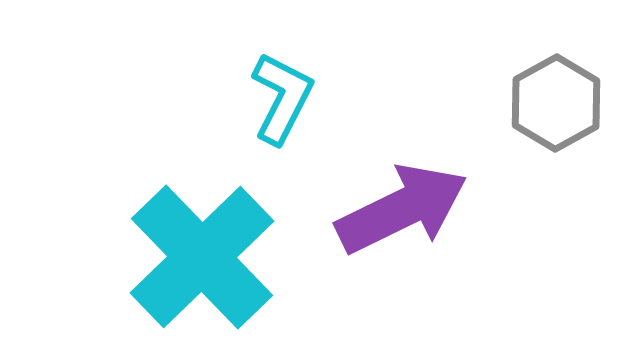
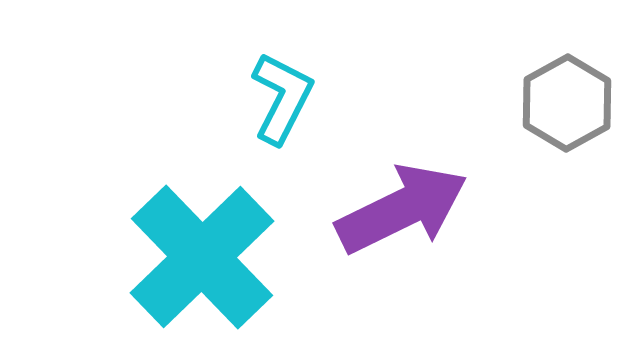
gray hexagon: moved 11 px right
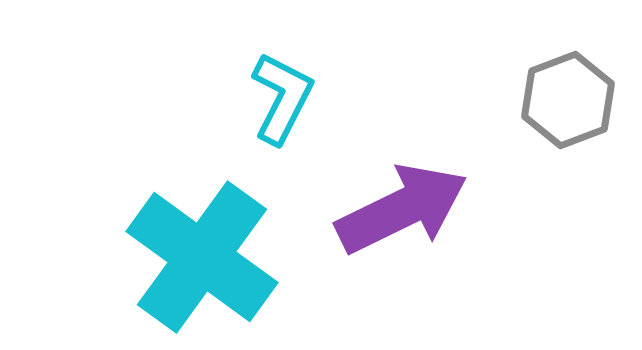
gray hexagon: moved 1 px right, 3 px up; rotated 8 degrees clockwise
cyan cross: rotated 10 degrees counterclockwise
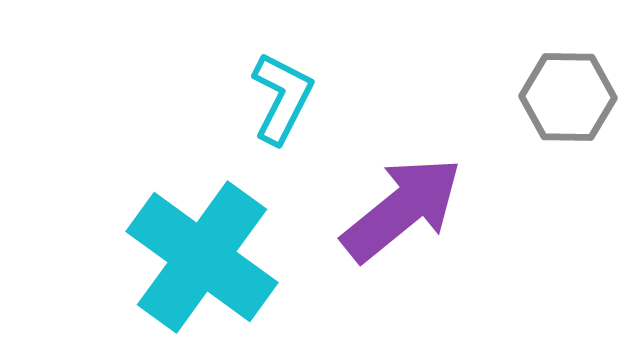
gray hexagon: moved 3 px up; rotated 22 degrees clockwise
purple arrow: rotated 13 degrees counterclockwise
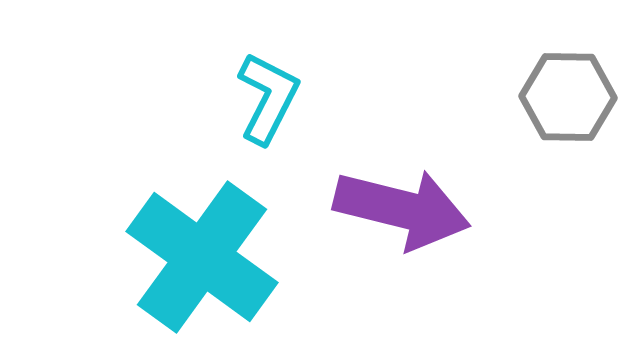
cyan L-shape: moved 14 px left
purple arrow: rotated 53 degrees clockwise
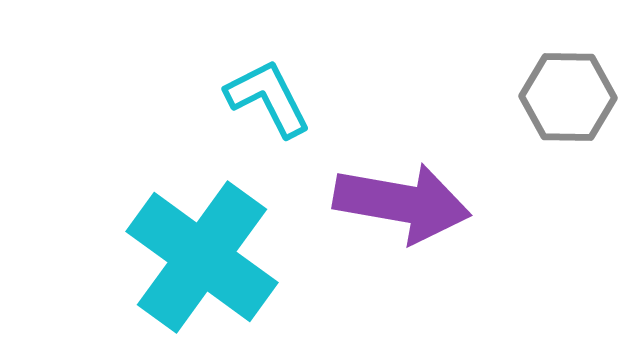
cyan L-shape: rotated 54 degrees counterclockwise
purple arrow: moved 6 px up; rotated 4 degrees counterclockwise
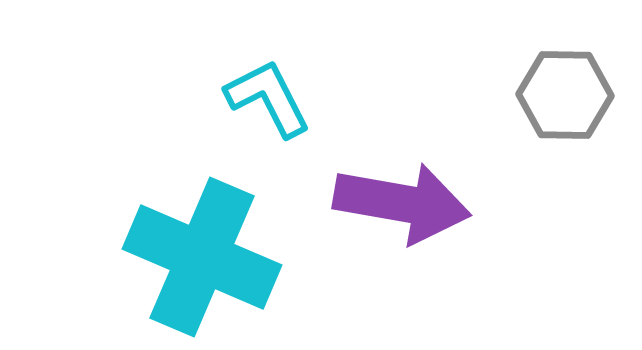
gray hexagon: moved 3 px left, 2 px up
cyan cross: rotated 13 degrees counterclockwise
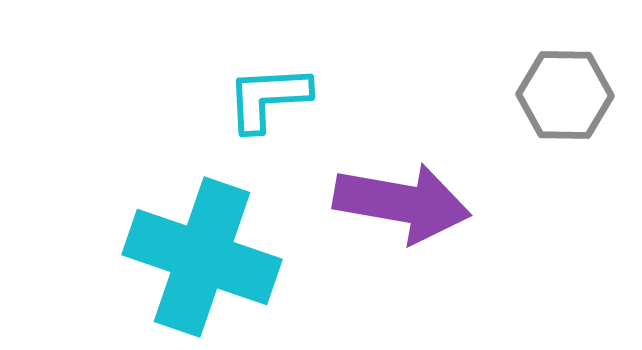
cyan L-shape: rotated 66 degrees counterclockwise
cyan cross: rotated 4 degrees counterclockwise
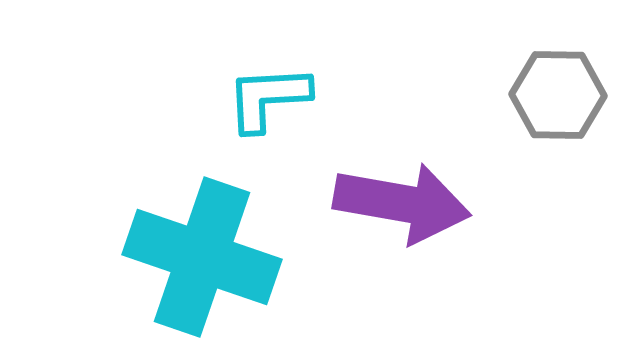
gray hexagon: moved 7 px left
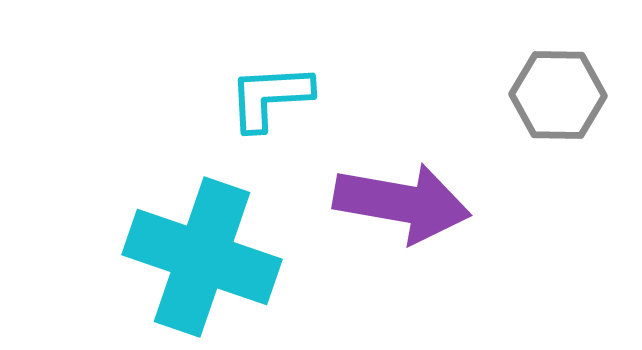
cyan L-shape: moved 2 px right, 1 px up
